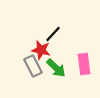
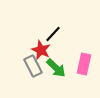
red star: rotated 12 degrees clockwise
pink rectangle: rotated 20 degrees clockwise
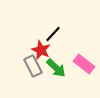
pink rectangle: rotated 65 degrees counterclockwise
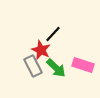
pink rectangle: moved 1 px left, 1 px down; rotated 20 degrees counterclockwise
